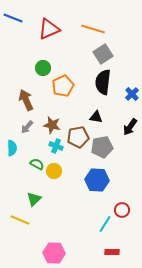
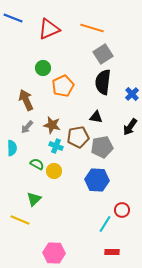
orange line: moved 1 px left, 1 px up
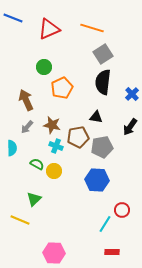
green circle: moved 1 px right, 1 px up
orange pentagon: moved 1 px left, 2 px down
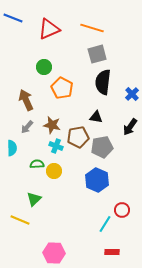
gray square: moved 6 px left; rotated 18 degrees clockwise
orange pentagon: rotated 20 degrees counterclockwise
green semicircle: rotated 32 degrees counterclockwise
blue hexagon: rotated 20 degrees clockwise
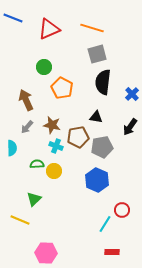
pink hexagon: moved 8 px left
